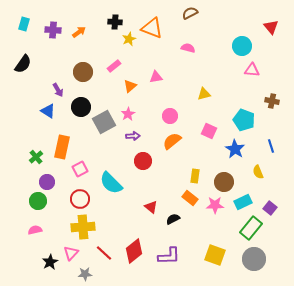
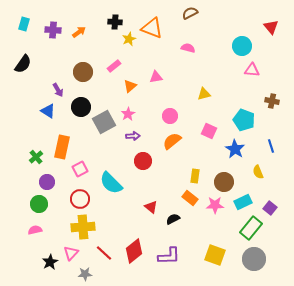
green circle at (38, 201): moved 1 px right, 3 px down
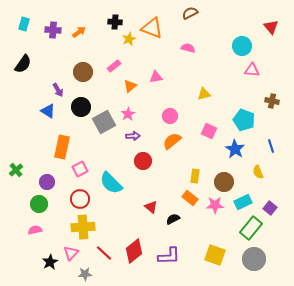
green cross at (36, 157): moved 20 px left, 13 px down
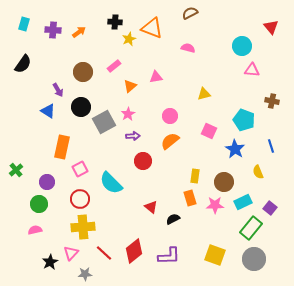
orange semicircle at (172, 141): moved 2 px left
orange rectangle at (190, 198): rotated 35 degrees clockwise
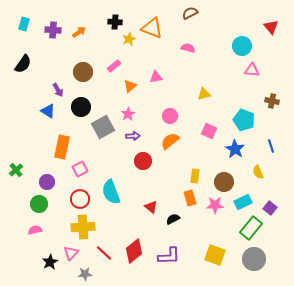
gray square at (104, 122): moved 1 px left, 5 px down
cyan semicircle at (111, 183): moved 9 px down; rotated 25 degrees clockwise
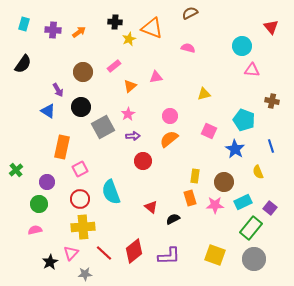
orange semicircle at (170, 141): moved 1 px left, 2 px up
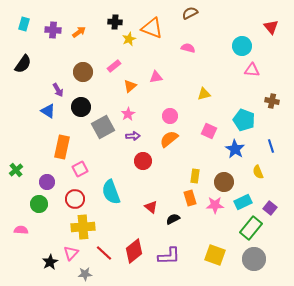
red circle at (80, 199): moved 5 px left
pink semicircle at (35, 230): moved 14 px left; rotated 16 degrees clockwise
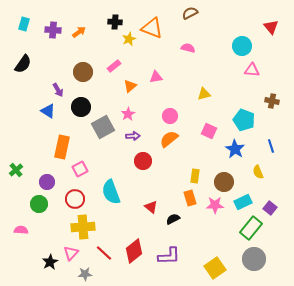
yellow square at (215, 255): moved 13 px down; rotated 35 degrees clockwise
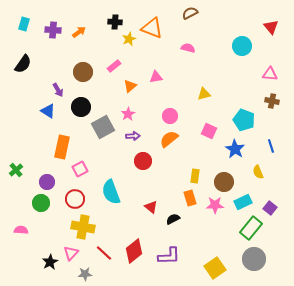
pink triangle at (252, 70): moved 18 px right, 4 px down
green circle at (39, 204): moved 2 px right, 1 px up
yellow cross at (83, 227): rotated 15 degrees clockwise
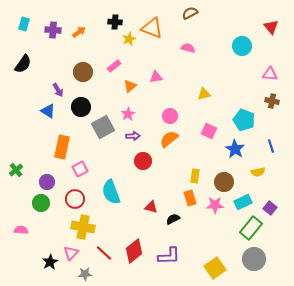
yellow semicircle at (258, 172): rotated 80 degrees counterclockwise
red triangle at (151, 207): rotated 24 degrees counterclockwise
